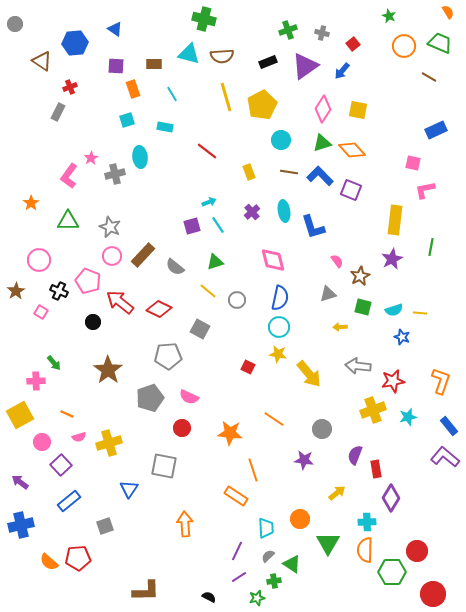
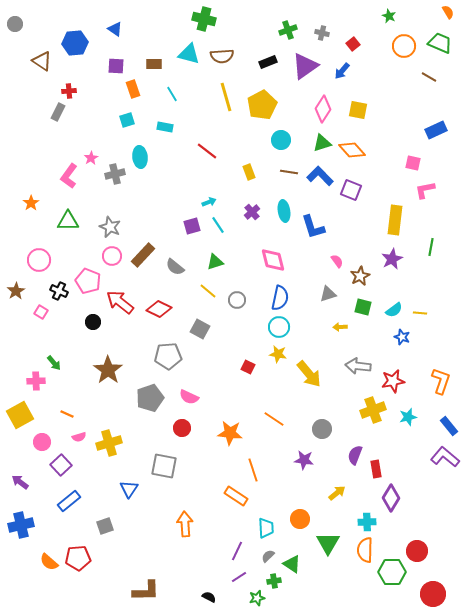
red cross at (70, 87): moved 1 px left, 4 px down; rotated 16 degrees clockwise
cyan semicircle at (394, 310): rotated 18 degrees counterclockwise
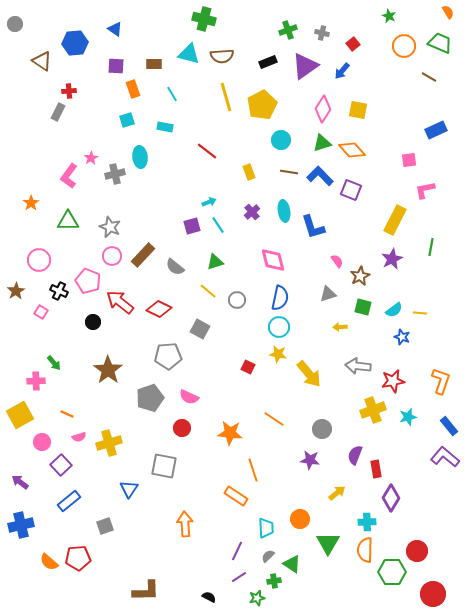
pink square at (413, 163): moved 4 px left, 3 px up; rotated 21 degrees counterclockwise
yellow rectangle at (395, 220): rotated 20 degrees clockwise
purple star at (304, 460): moved 6 px right
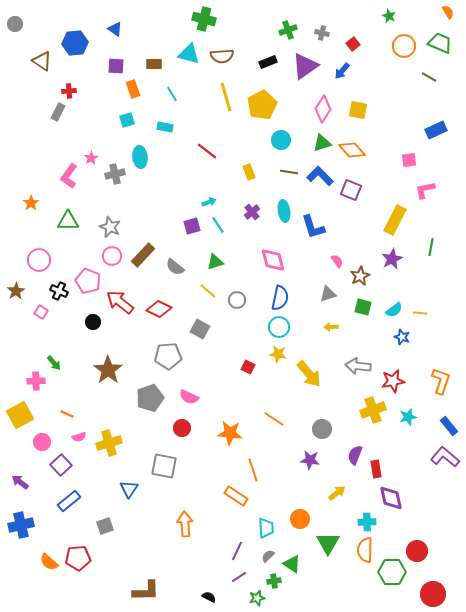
yellow arrow at (340, 327): moved 9 px left
purple diamond at (391, 498): rotated 44 degrees counterclockwise
